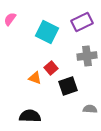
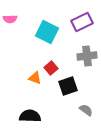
pink semicircle: rotated 128 degrees counterclockwise
gray semicircle: moved 4 px left, 1 px down; rotated 32 degrees clockwise
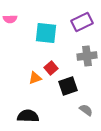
cyan square: moved 1 px left, 1 px down; rotated 20 degrees counterclockwise
orange triangle: rotated 40 degrees counterclockwise
black semicircle: moved 2 px left
